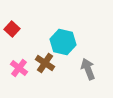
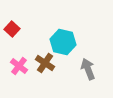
pink cross: moved 2 px up
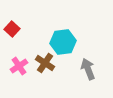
cyan hexagon: rotated 20 degrees counterclockwise
pink cross: rotated 18 degrees clockwise
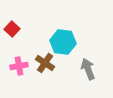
cyan hexagon: rotated 15 degrees clockwise
pink cross: rotated 24 degrees clockwise
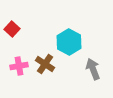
cyan hexagon: moved 6 px right; rotated 20 degrees clockwise
brown cross: moved 1 px down
gray arrow: moved 5 px right
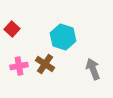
cyan hexagon: moved 6 px left, 5 px up; rotated 10 degrees counterclockwise
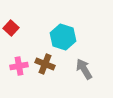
red square: moved 1 px left, 1 px up
brown cross: rotated 12 degrees counterclockwise
gray arrow: moved 9 px left; rotated 10 degrees counterclockwise
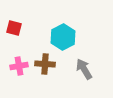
red square: moved 3 px right; rotated 28 degrees counterclockwise
cyan hexagon: rotated 15 degrees clockwise
brown cross: rotated 18 degrees counterclockwise
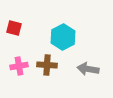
brown cross: moved 2 px right, 1 px down
gray arrow: moved 4 px right; rotated 50 degrees counterclockwise
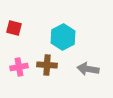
pink cross: moved 1 px down
